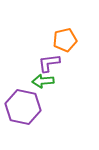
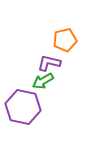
purple L-shape: rotated 20 degrees clockwise
green arrow: rotated 25 degrees counterclockwise
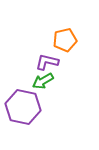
purple L-shape: moved 2 px left, 1 px up
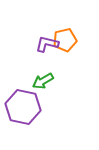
purple L-shape: moved 18 px up
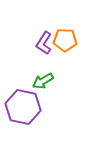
orange pentagon: rotated 15 degrees clockwise
purple L-shape: moved 3 px left, 1 px up; rotated 70 degrees counterclockwise
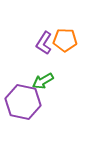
purple hexagon: moved 5 px up
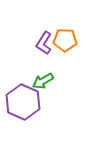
purple hexagon: rotated 12 degrees clockwise
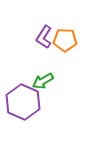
purple L-shape: moved 6 px up
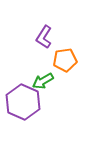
orange pentagon: moved 20 px down; rotated 10 degrees counterclockwise
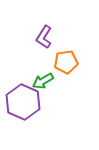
orange pentagon: moved 1 px right, 2 px down
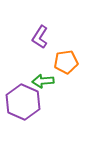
purple L-shape: moved 4 px left
green arrow: rotated 25 degrees clockwise
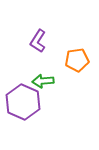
purple L-shape: moved 2 px left, 4 px down
orange pentagon: moved 11 px right, 2 px up
